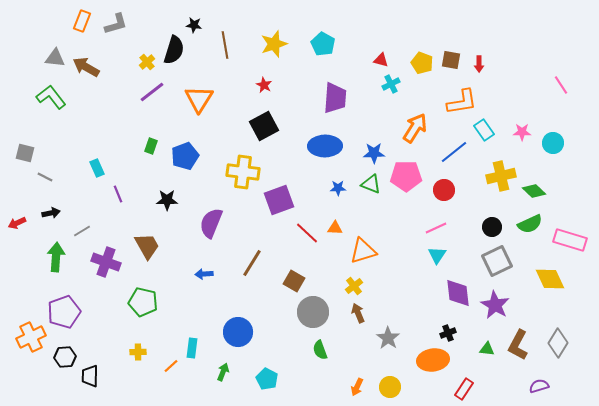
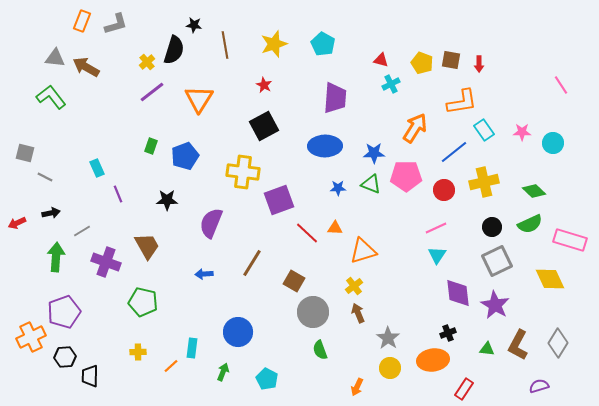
yellow cross at (501, 176): moved 17 px left, 6 px down
yellow circle at (390, 387): moved 19 px up
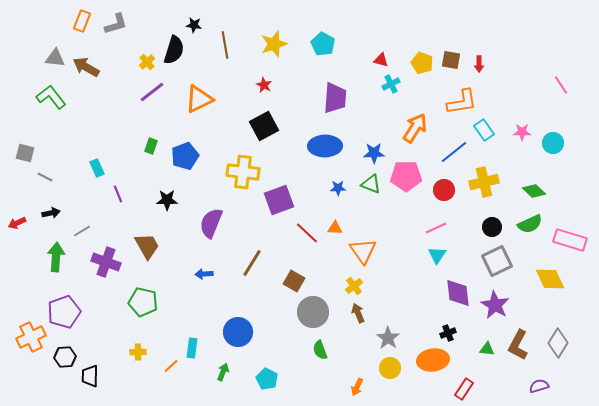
orange triangle at (199, 99): rotated 32 degrees clockwise
orange triangle at (363, 251): rotated 48 degrees counterclockwise
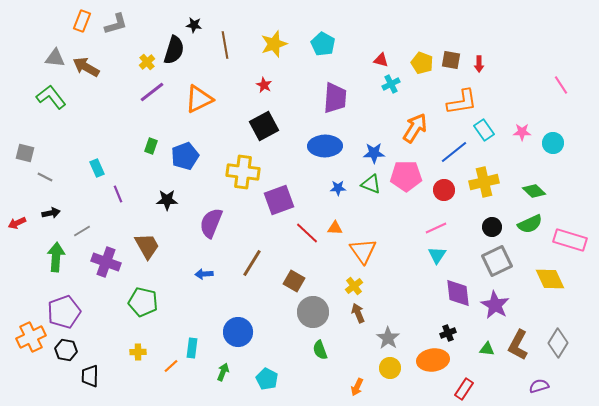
black hexagon at (65, 357): moved 1 px right, 7 px up; rotated 15 degrees clockwise
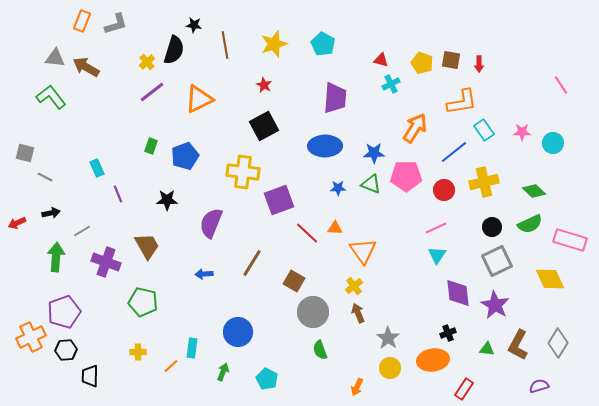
black hexagon at (66, 350): rotated 15 degrees counterclockwise
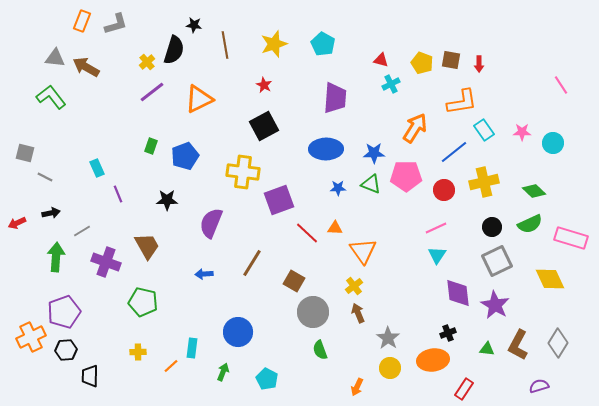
blue ellipse at (325, 146): moved 1 px right, 3 px down
pink rectangle at (570, 240): moved 1 px right, 2 px up
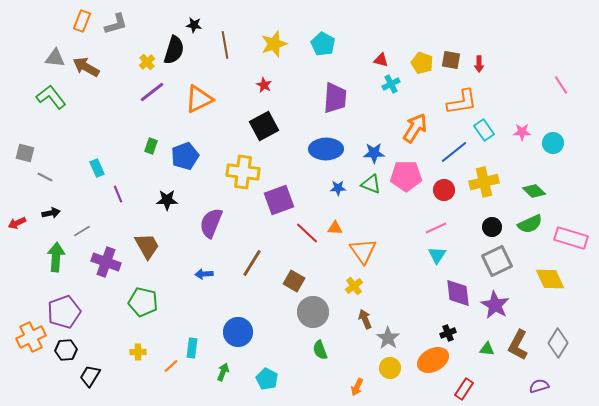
brown arrow at (358, 313): moved 7 px right, 6 px down
orange ellipse at (433, 360): rotated 20 degrees counterclockwise
black trapezoid at (90, 376): rotated 30 degrees clockwise
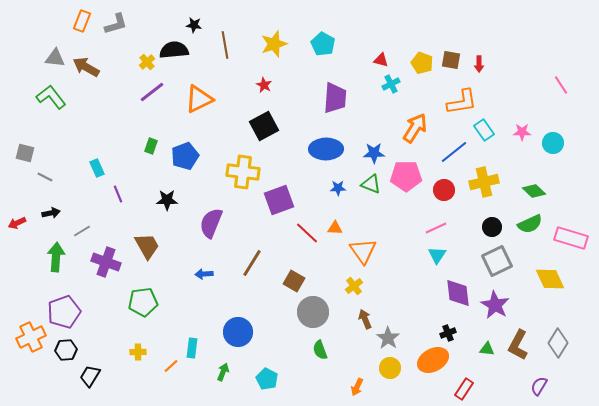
black semicircle at (174, 50): rotated 112 degrees counterclockwise
green pentagon at (143, 302): rotated 20 degrees counterclockwise
purple semicircle at (539, 386): rotated 42 degrees counterclockwise
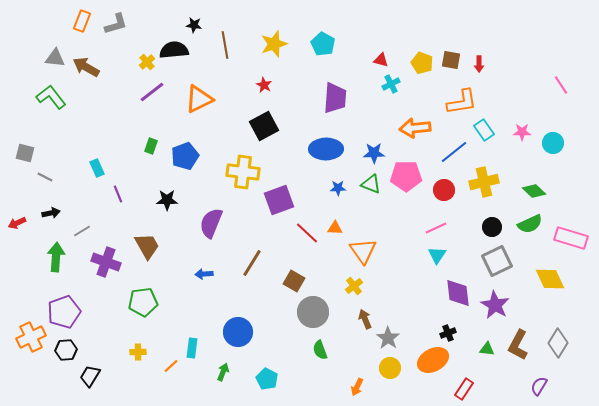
orange arrow at (415, 128): rotated 128 degrees counterclockwise
